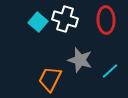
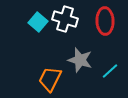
red ellipse: moved 1 px left, 1 px down
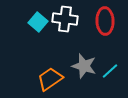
white cross: rotated 10 degrees counterclockwise
gray star: moved 4 px right, 6 px down
orange trapezoid: rotated 28 degrees clockwise
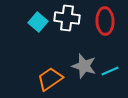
white cross: moved 2 px right, 1 px up
cyan line: rotated 18 degrees clockwise
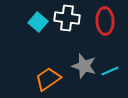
orange trapezoid: moved 2 px left
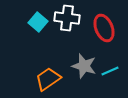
red ellipse: moved 1 px left, 7 px down; rotated 20 degrees counterclockwise
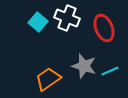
white cross: rotated 15 degrees clockwise
